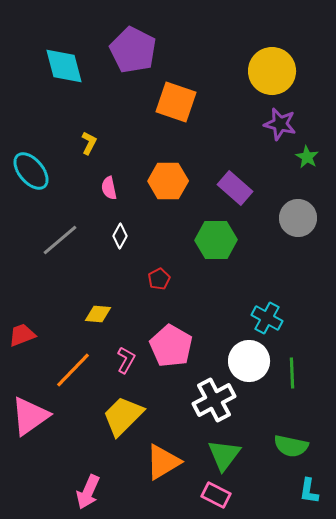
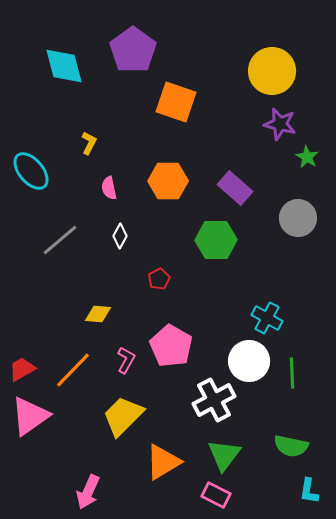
purple pentagon: rotated 9 degrees clockwise
red trapezoid: moved 34 px down; rotated 8 degrees counterclockwise
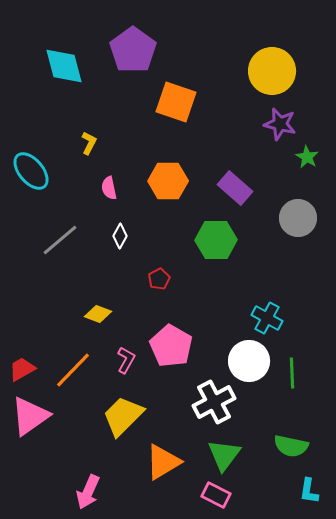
yellow diamond: rotated 16 degrees clockwise
white cross: moved 2 px down
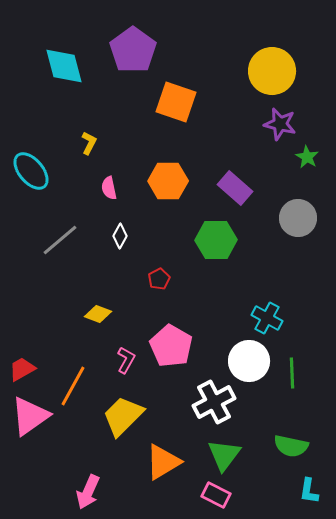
orange line: moved 16 px down; rotated 15 degrees counterclockwise
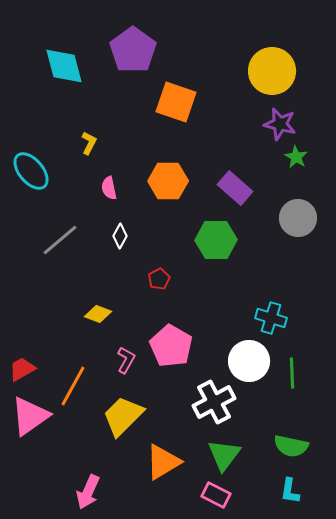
green star: moved 11 px left
cyan cross: moved 4 px right; rotated 12 degrees counterclockwise
cyan L-shape: moved 19 px left
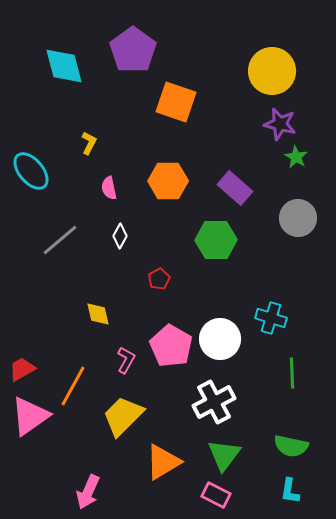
yellow diamond: rotated 56 degrees clockwise
white circle: moved 29 px left, 22 px up
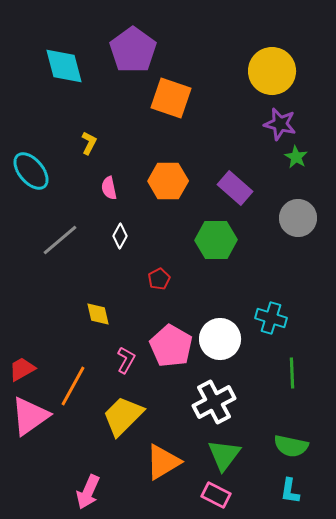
orange square: moved 5 px left, 4 px up
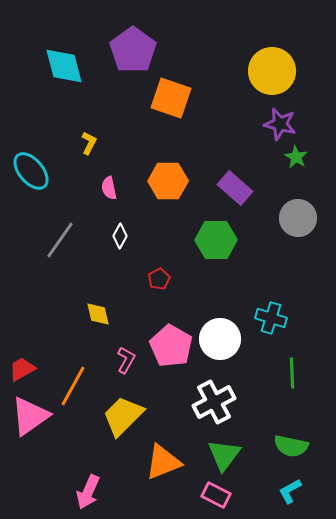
gray line: rotated 15 degrees counterclockwise
orange triangle: rotated 9 degrees clockwise
cyan L-shape: rotated 52 degrees clockwise
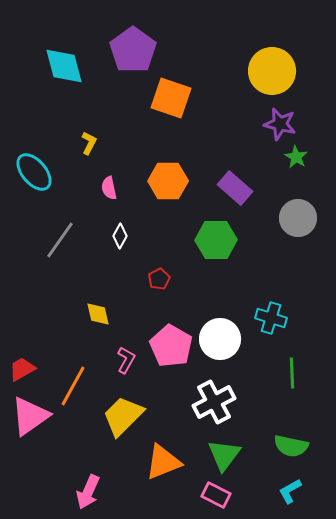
cyan ellipse: moved 3 px right, 1 px down
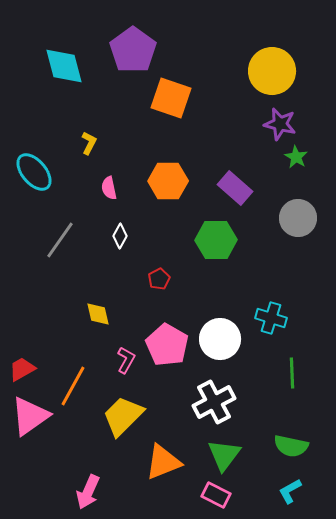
pink pentagon: moved 4 px left, 1 px up
